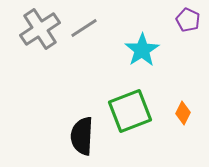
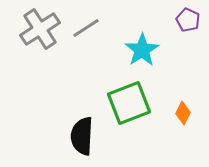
gray line: moved 2 px right
green square: moved 1 px left, 8 px up
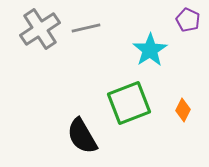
gray line: rotated 20 degrees clockwise
cyan star: moved 8 px right
orange diamond: moved 3 px up
black semicircle: rotated 33 degrees counterclockwise
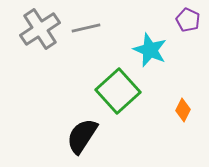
cyan star: rotated 16 degrees counterclockwise
green square: moved 11 px left, 12 px up; rotated 21 degrees counterclockwise
black semicircle: rotated 63 degrees clockwise
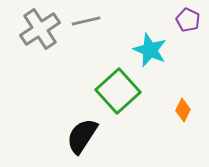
gray line: moved 7 px up
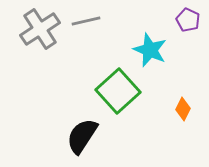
orange diamond: moved 1 px up
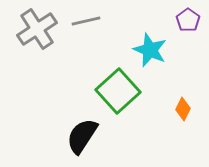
purple pentagon: rotated 10 degrees clockwise
gray cross: moved 3 px left
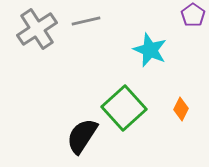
purple pentagon: moved 5 px right, 5 px up
green square: moved 6 px right, 17 px down
orange diamond: moved 2 px left
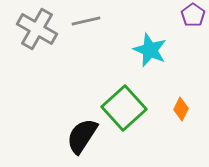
gray cross: rotated 27 degrees counterclockwise
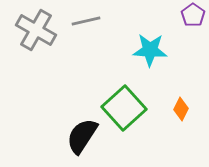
gray cross: moved 1 px left, 1 px down
cyan star: rotated 20 degrees counterclockwise
